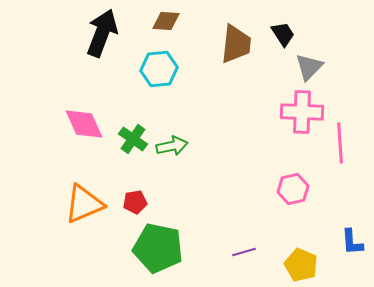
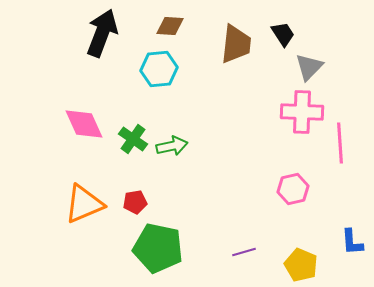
brown diamond: moved 4 px right, 5 px down
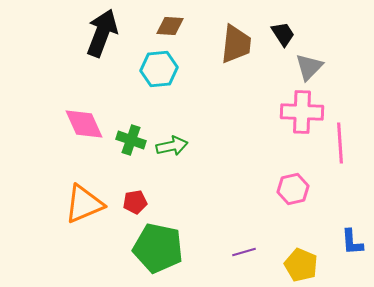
green cross: moved 2 px left, 1 px down; rotated 16 degrees counterclockwise
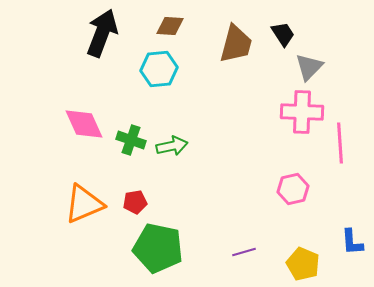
brown trapezoid: rotated 9 degrees clockwise
yellow pentagon: moved 2 px right, 1 px up
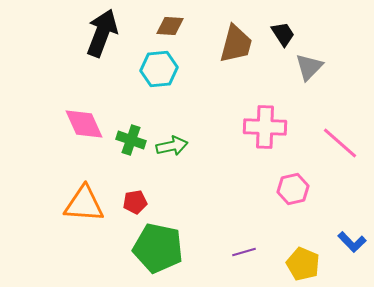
pink cross: moved 37 px left, 15 px down
pink line: rotated 45 degrees counterclockwise
orange triangle: rotated 27 degrees clockwise
blue L-shape: rotated 40 degrees counterclockwise
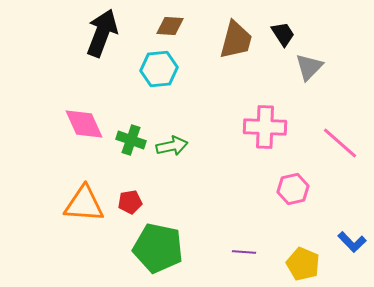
brown trapezoid: moved 4 px up
red pentagon: moved 5 px left
purple line: rotated 20 degrees clockwise
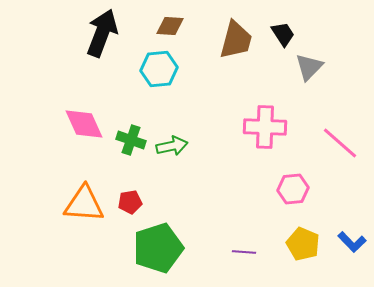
pink hexagon: rotated 8 degrees clockwise
green pentagon: rotated 30 degrees counterclockwise
yellow pentagon: moved 20 px up
